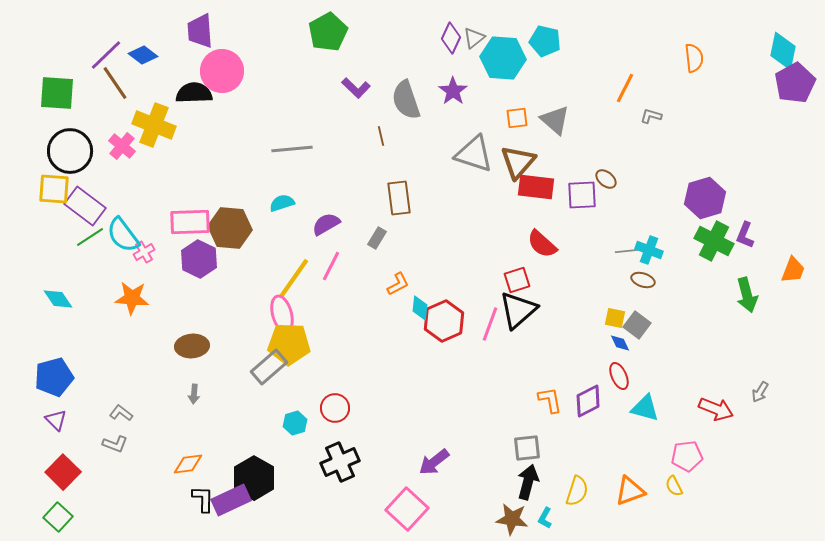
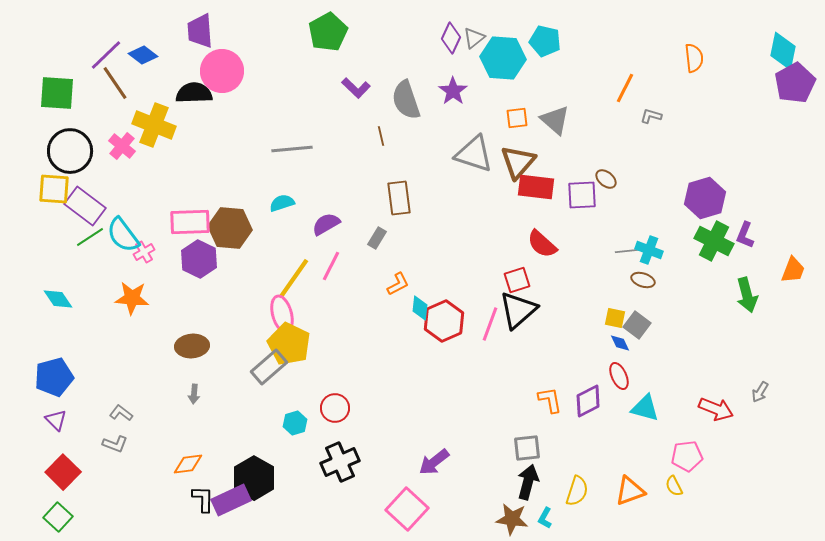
yellow pentagon at (289, 344): rotated 24 degrees clockwise
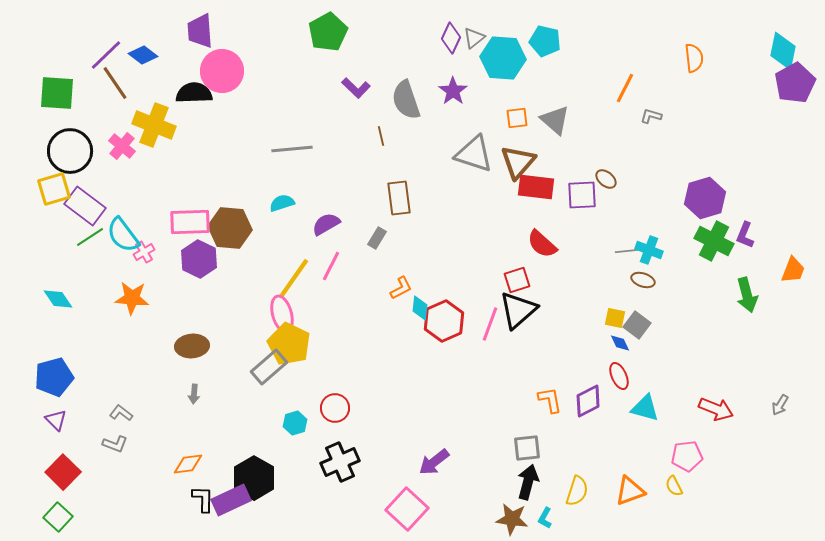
yellow square at (54, 189): rotated 20 degrees counterclockwise
orange L-shape at (398, 284): moved 3 px right, 4 px down
gray arrow at (760, 392): moved 20 px right, 13 px down
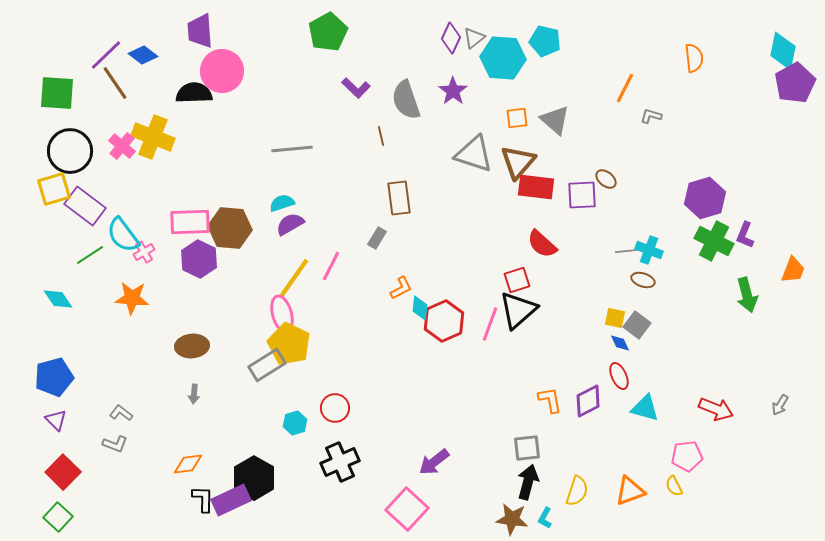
yellow cross at (154, 125): moved 1 px left, 12 px down
purple semicircle at (326, 224): moved 36 px left
green line at (90, 237): moved 18 px down
gray rectangle at (269, 367): moved 2 px left, 2 px up; rotated 9 degrees clockwise
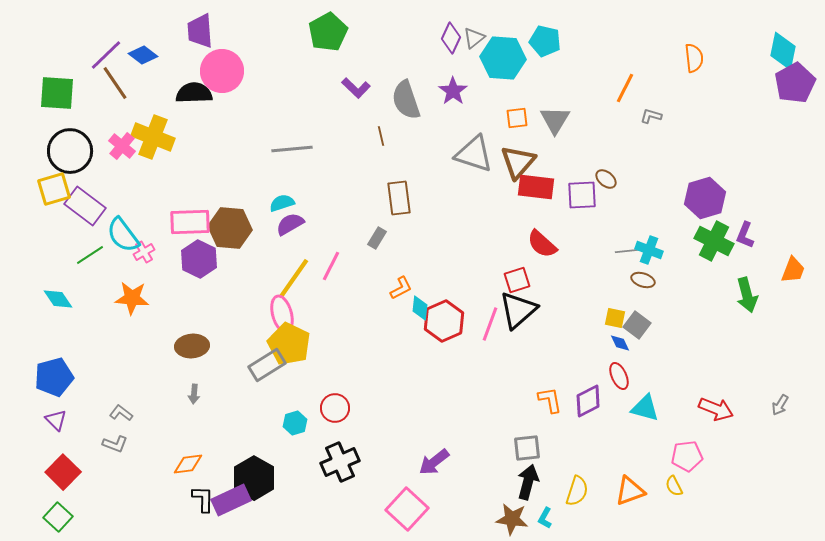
gray triangle at (555, 120): rotated 20 degrees clockwise
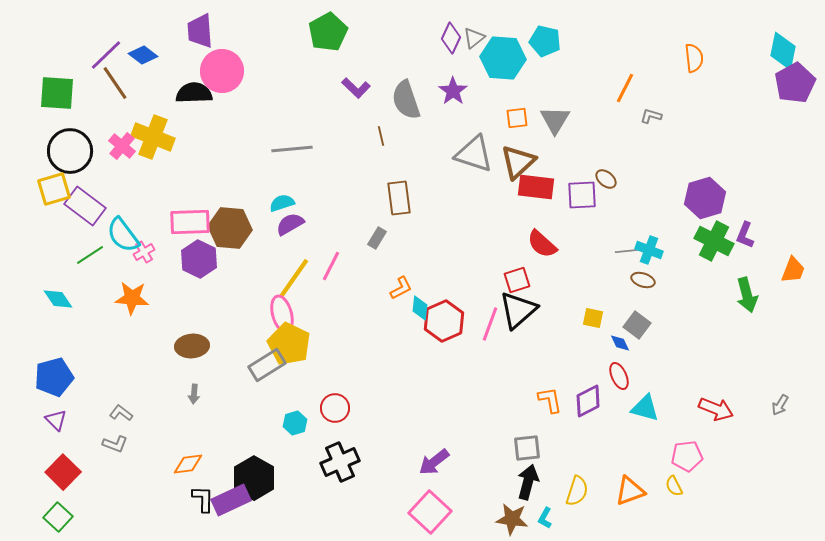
brown triangle at (518, 162): rotated 6 degrees clockwise
yellow square at (615, 318): moved 22 px left
pink square at (407, 509): moved 23 px right, 3 px down
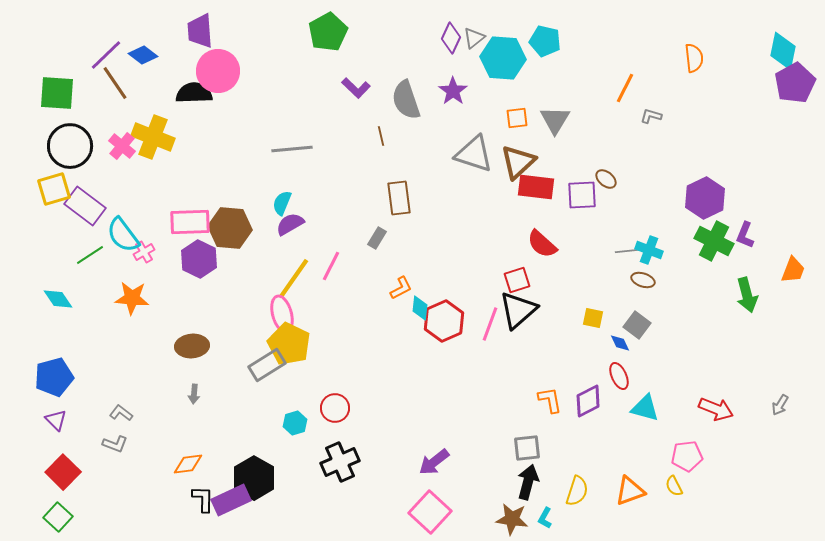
pink circle at (222, 71): moved 4 px left
black circle at (70, 151): moved 5 px up
purple hexagon at (705, 198): rotated 9 degrees counterclockwise
cyan semicircle at (282, 203): rotated 50 degrees counterclockwise
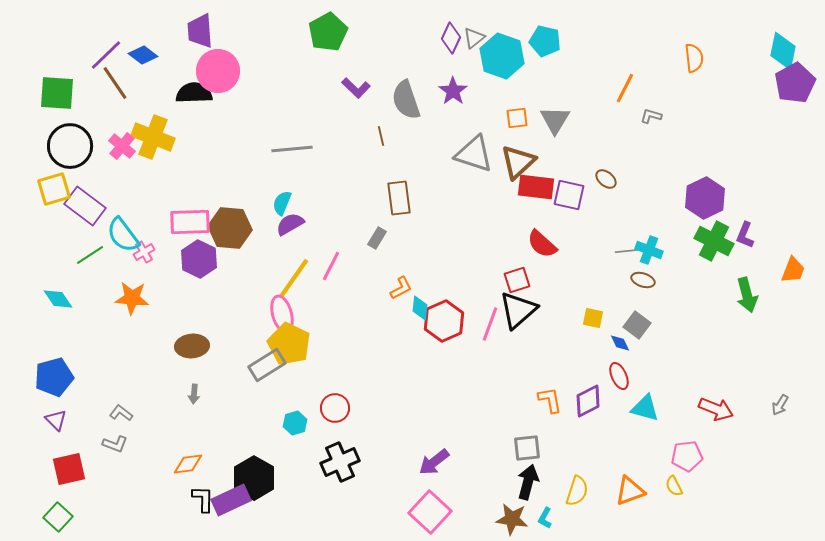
cyan hexagon at (503, 58): moved 1 px left, 2 px up; rotated 15 degrees clockwise
purple square at (582, 195): moved 13 px left; rotated 16 degrees clockwise
red square at (63, 472): moved 6 px right, 3 px up; rotated 32 degrees clockwise
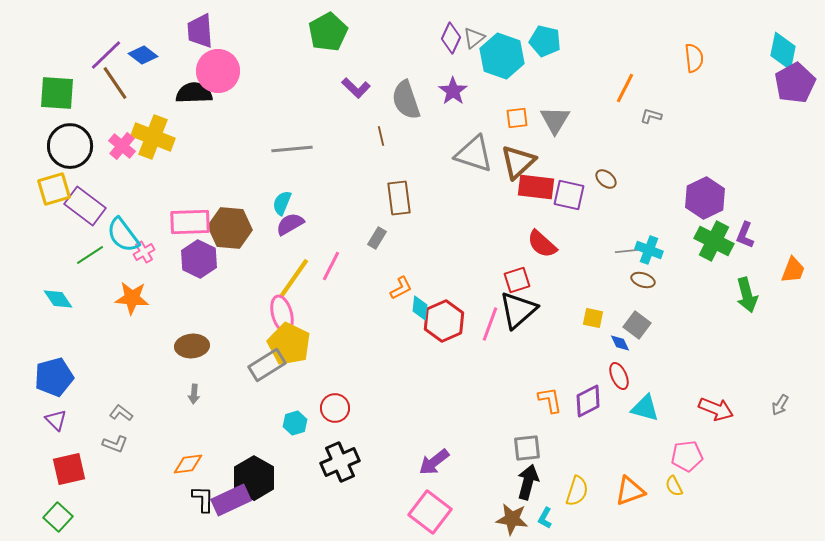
pink square at (430, 512): rotated 6 degrees counterclockwise
